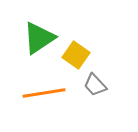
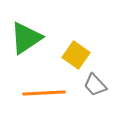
green triangle: moved 13 px left
orange line: rotated 6 degrees clockwise
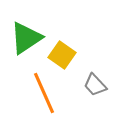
yellow square: moved 14 px left
orange line: rotated 69 degrees clockwise
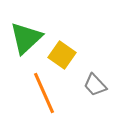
green triangle: rotated 9 degrees counterclockwise
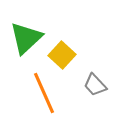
yellow square: rotated 8 degrees clockwise
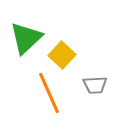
gray trapezoid: rotated 50 degrees counterclockwise
orange line: moved 5 px right
